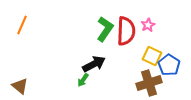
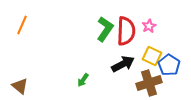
pink star: moved 1 px right, 1 px down
black arrow: moved 29 px right
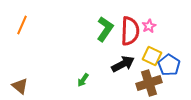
red semicircle: moved 4 px right
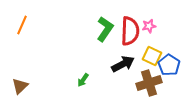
pink star: rotated 16 degrees clockwise
brown triangle: rotated 36 degrees clockwise
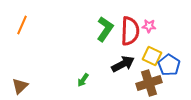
pink star: rotated 16 degrees clockwise
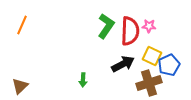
green L-shape: moved 1 px right, 3 px up
blue pentagon: rotated 15 degrees clockwise
green arrow: rotated 32 degrees counterclockwise
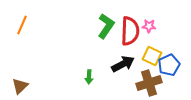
green arrow: moved 6 px right, 3 px up
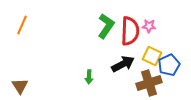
brown triangle: rotated 18 degrees counterclockwise
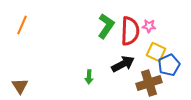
yellow square: moved 4 px right, 4 px up
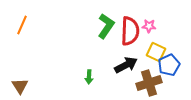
black arrow: moved 3 px right, 1 px down
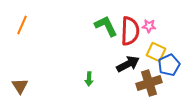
green L-shape: rotated 60 degrees counterclockwise
black arrow: moved 2 px right, 1 px up
green arrow: moved 2 px down
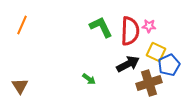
green L-shape: moved 5 px left, 1 px down
green arrow: rotated 56 degrees counterclockwise
